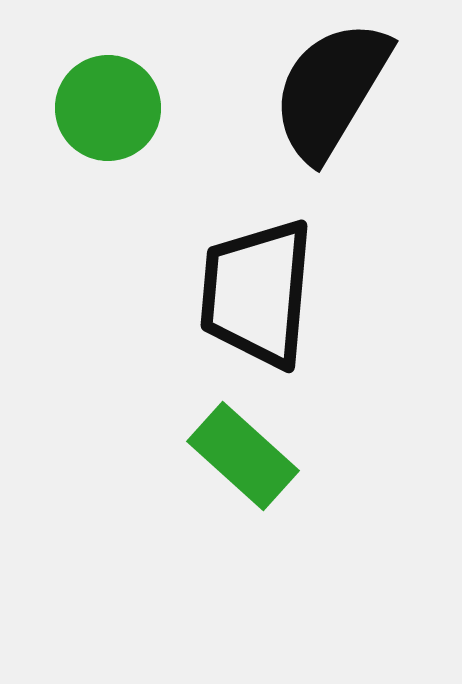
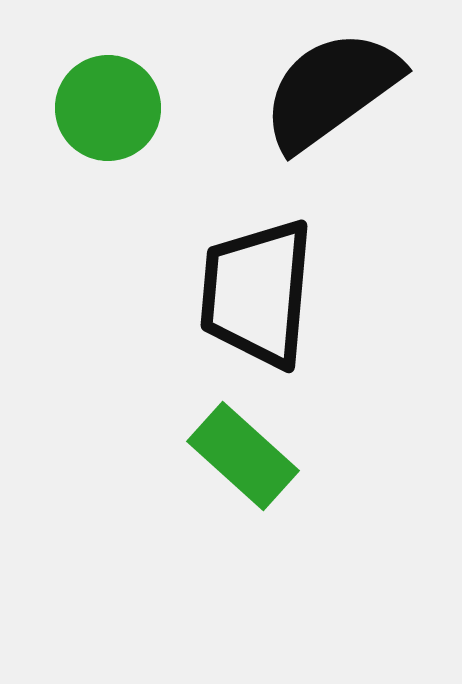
black semicircle: rotated 23 degrees clockwise
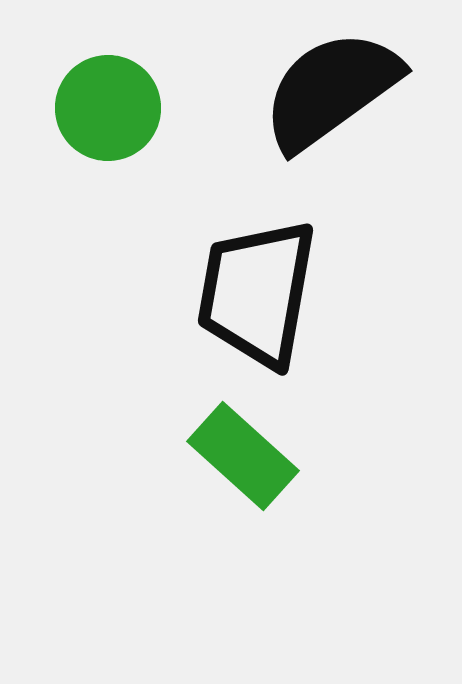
black trapezoid: rotated 5 degrees clockwise
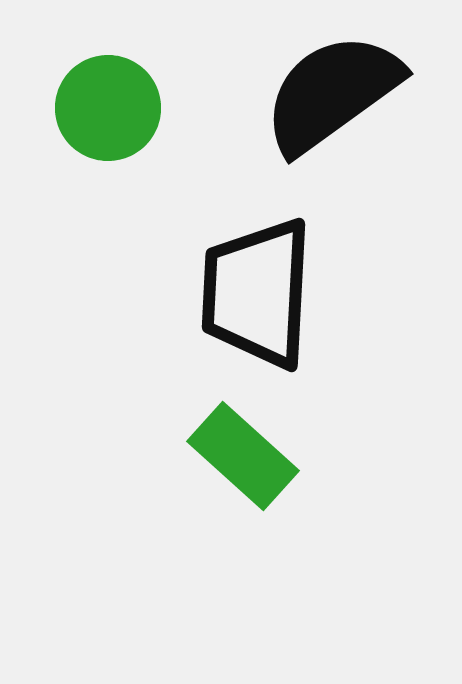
black semicircle: moved 1 px right, 3 px down
black trapezoid: rotated 7 degrees counterclockwise
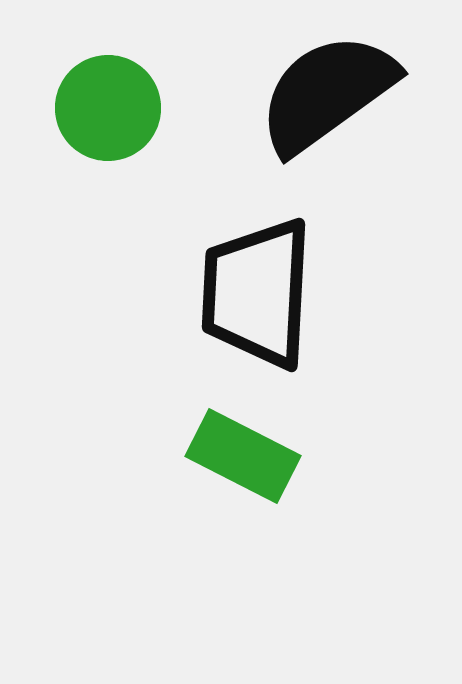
black semicircle: moved 5 px left
green rectangle: rotated 15 degrees counterclockwise
